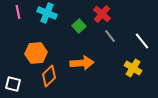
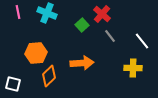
green square: moved 3 px right, 1 px up
yellow cross: rotated 30 degrees counterclockwise
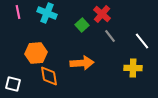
orange diamond: rotated 55 degrees counterclockwise
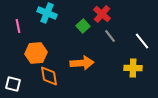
pink line: moved 14 px down
green square: moved 1 px right, 1 px down
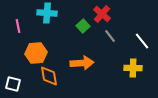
cyan cross: rotated 18 degrees counterclockwise
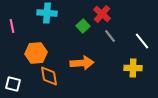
pink line: moved 6 px left
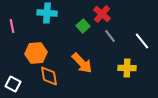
orange arrow: rotated 50 degrees clockwise
yellow cross: moved 6 px left
white square: rotated 14 degrees clockwise
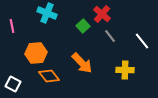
cyan cross: rotated 18 degrees clockwise
yellow cross: moved 2 px left, 2 px down
orange diamond: rotated 30 degrees counterclockwise
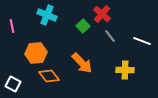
cyan cross: moved 2 px down
white line: rotated 30 degrees counterclockwise
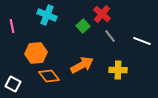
orange arrow: moved 2 px down; rotated 75 degrees counterclockwise
yellow cross: moved 7 px left
